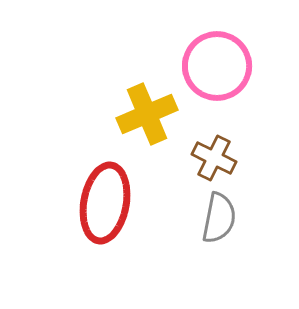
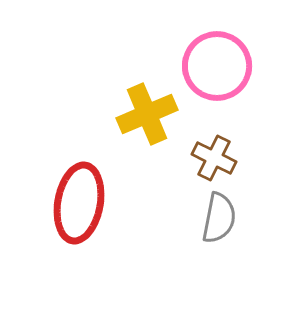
red ellipse: moved 26 px left
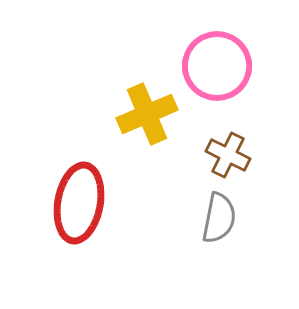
brown cross: moved 14 px right, 3 px up
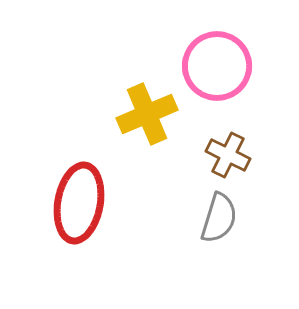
gray semicircle: rotated 6 degrees clockwise
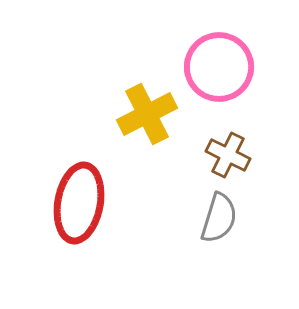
pink circle: moved 2 px right, 1 px down
yellow cross: rotated 4 degrees counterclockwise
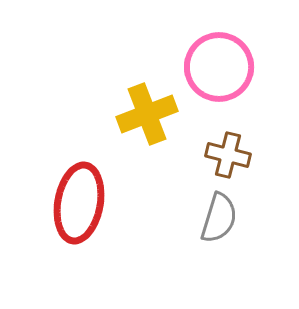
yellow cross: rotated 6 degrees clockwise
brown cross: rotated 12 degrees counterclockwise
